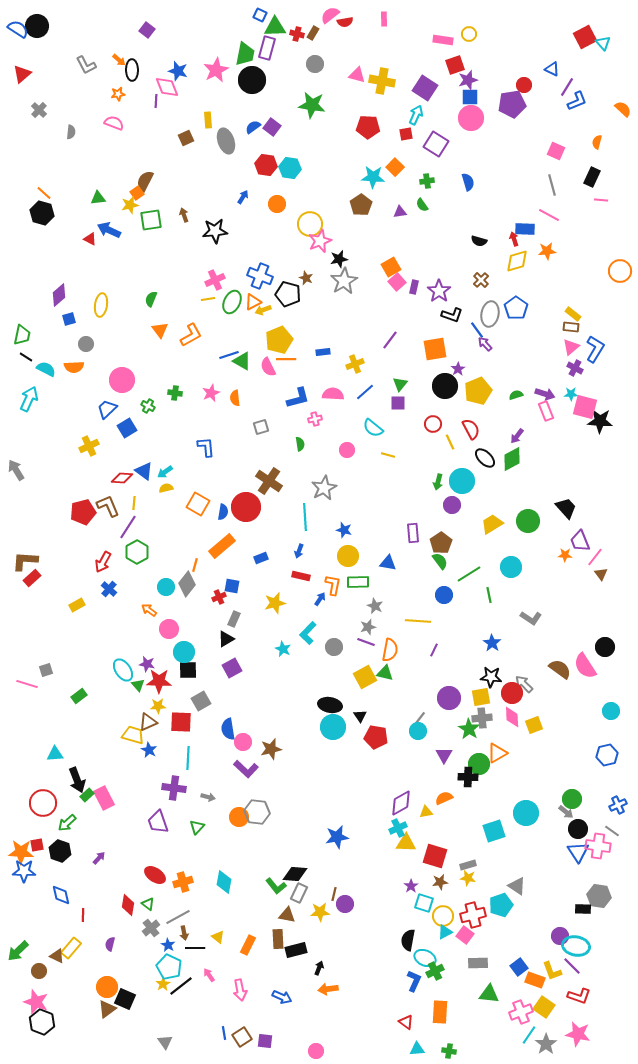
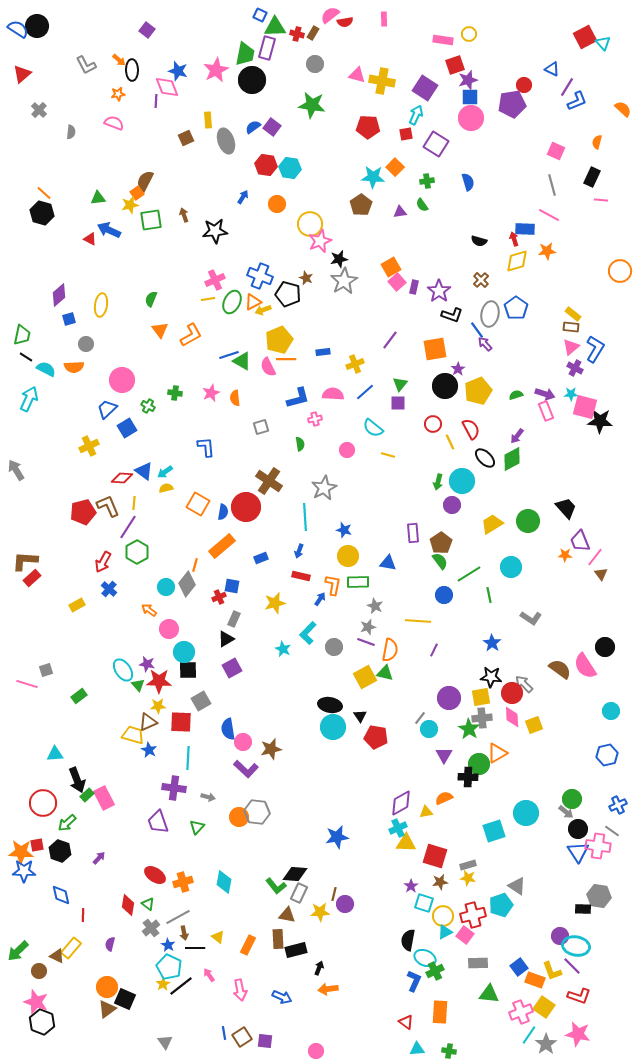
cyan circle at (418, 731): moved 11 px right, 2 px up
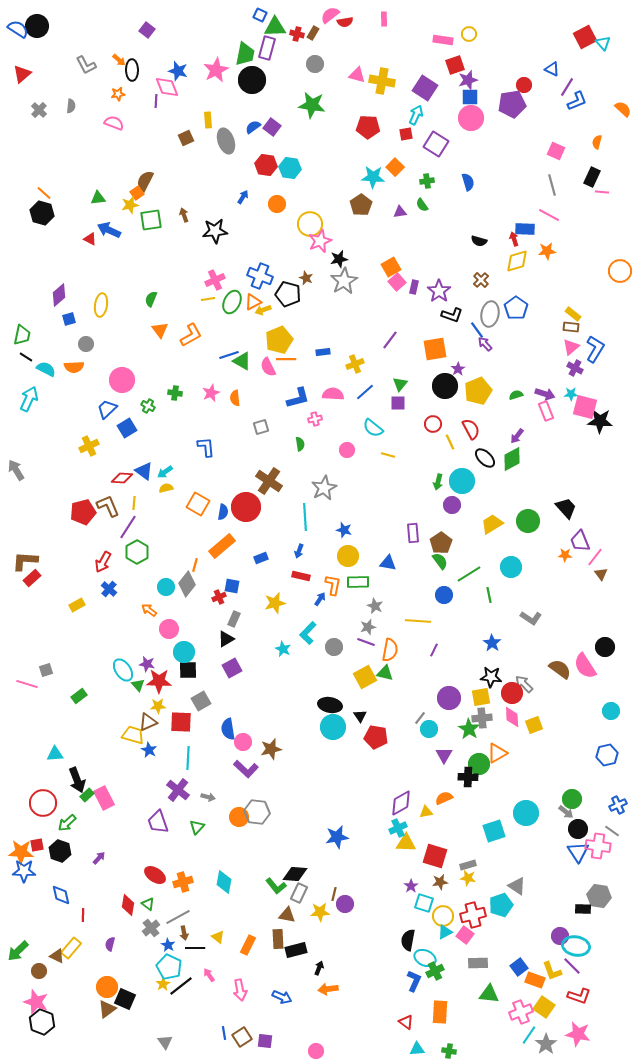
gray semicircle at (71, 132): moved 26 px up
pink line at (601, 200): moved 1 px right, 8 px up
purple cross at (174, 788): moved 4 px right, 2 px down; rotated 30 degrees clockwise
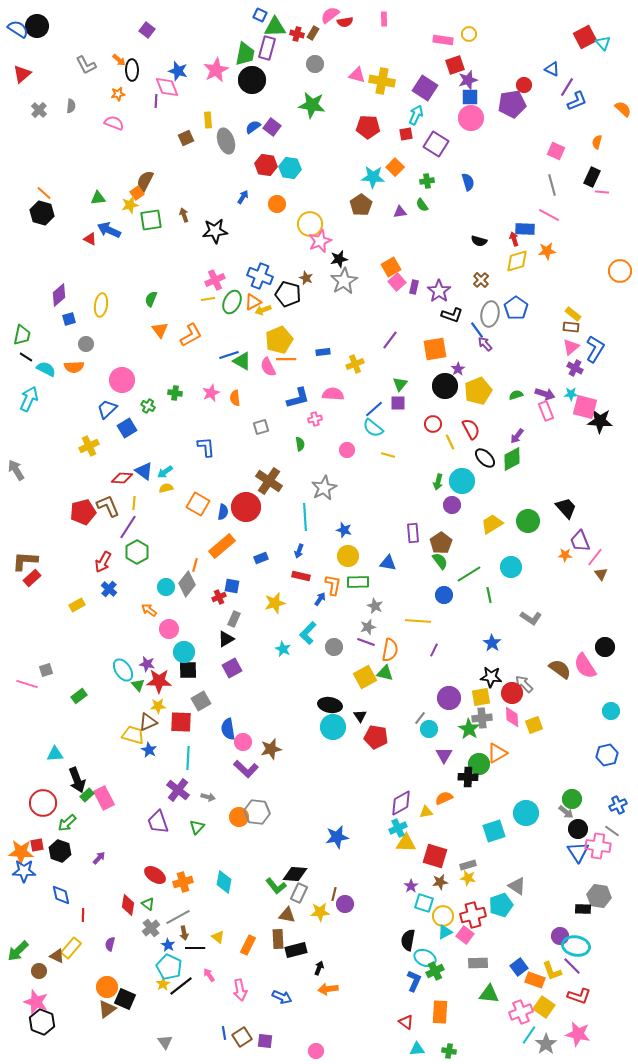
blue line at (365, 392): moved 9 px right, 17 px down
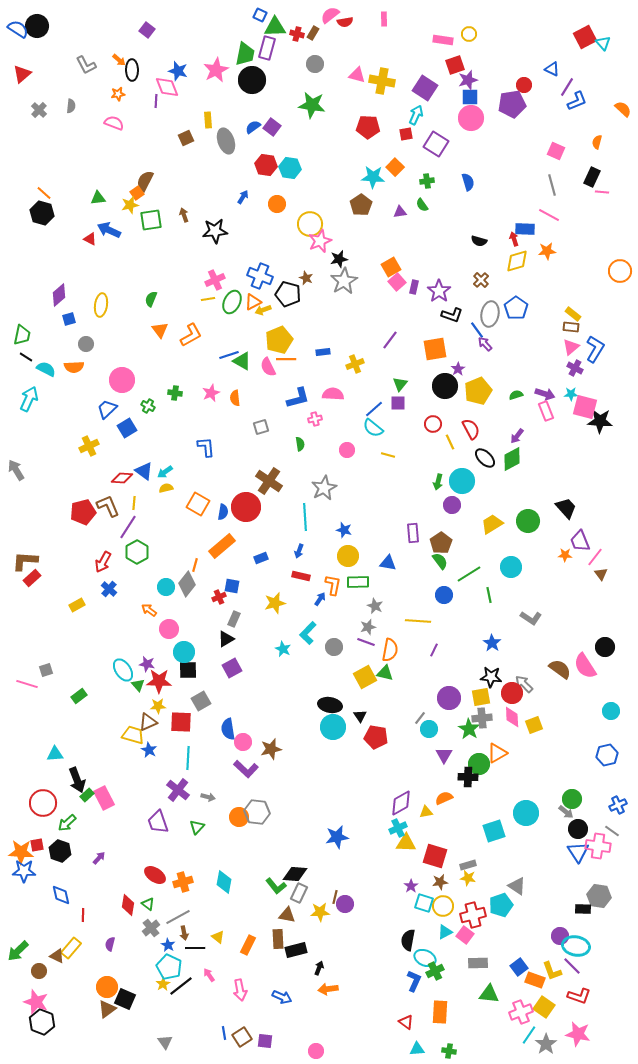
brown line at (334, 894): moved 1 px right, 3 px down
yellow circle at (443, 916): moved 10 px up
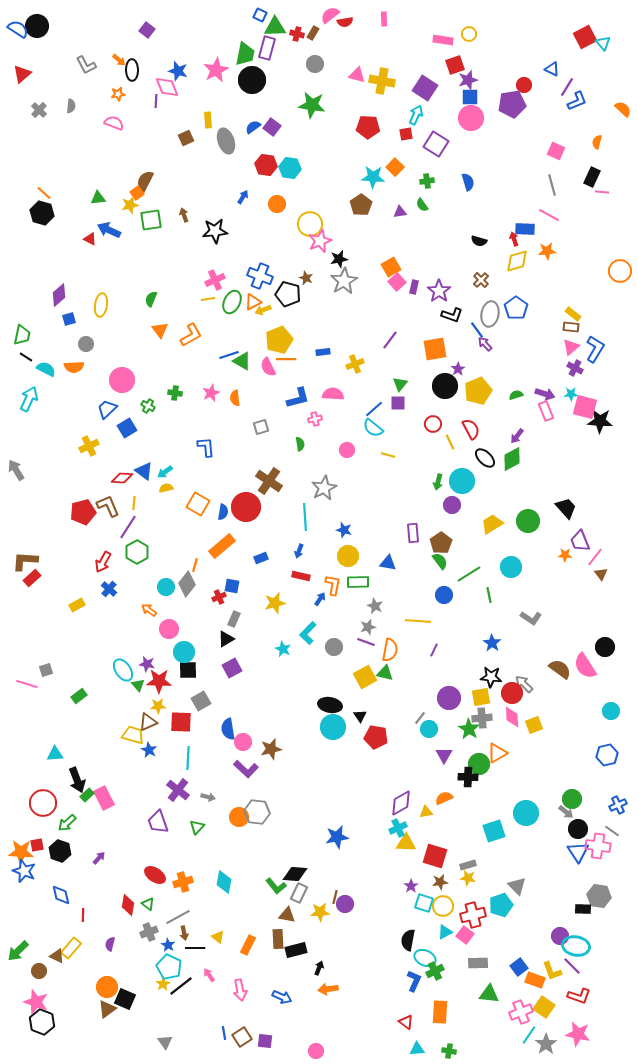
blue star at (24, 871): rotated 20 degrees clockwise
gray triangle at (517, 886): rotated 12 degrees clockwise
gray cross at (151, 928): moved 2 px left, 4 px down; rotated 18 degrees clockwise
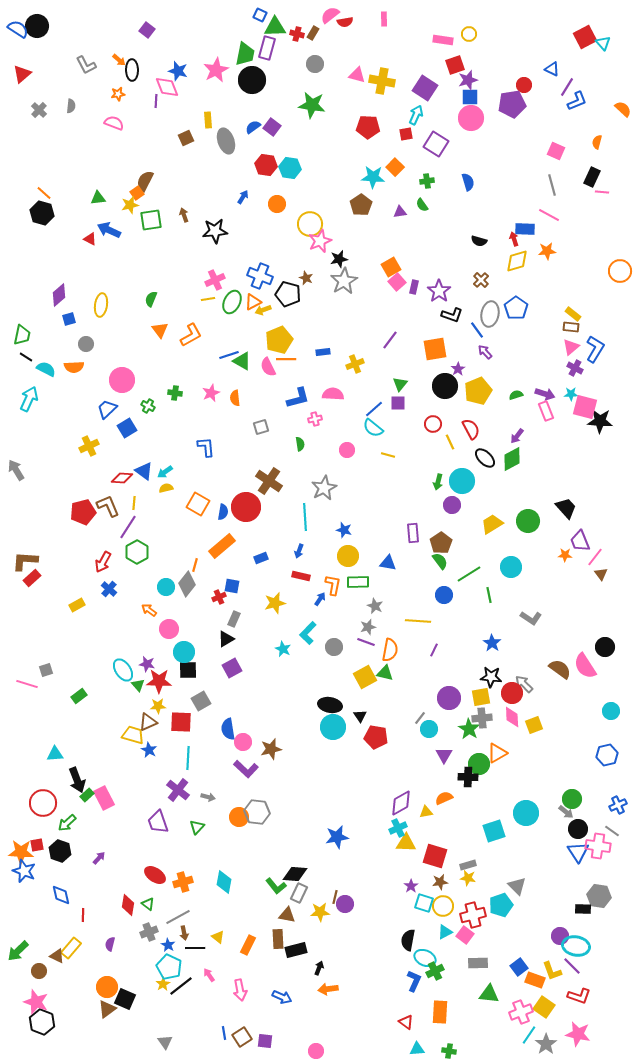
purple arrow at (485, 344): moved 8 px down
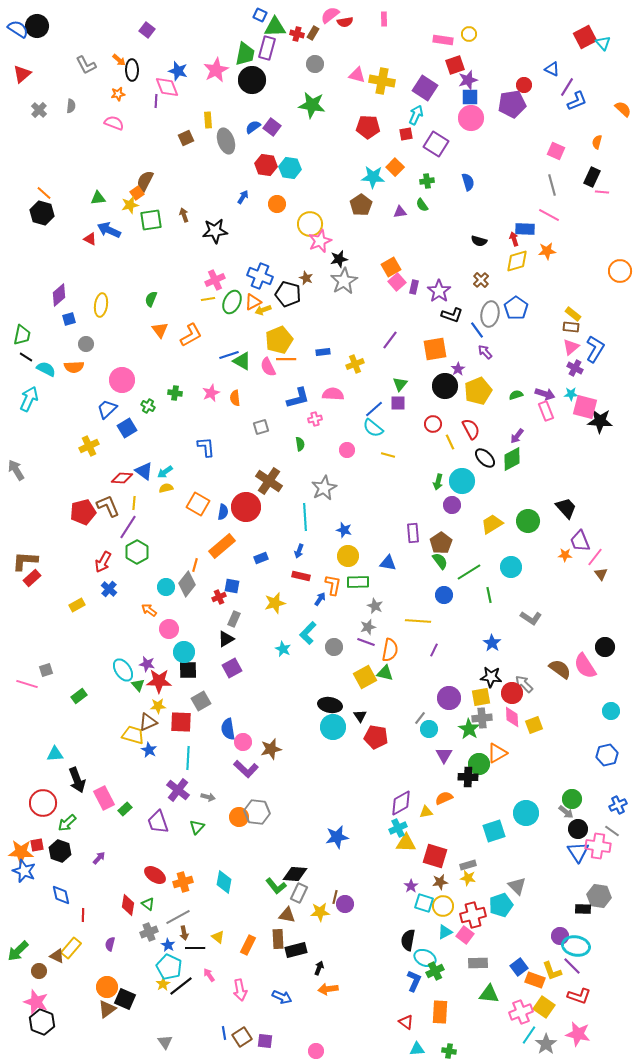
green line at (469, 574): moved 2 px up
green rectangle at (87, 795): moved 38 px right, 14 px down
